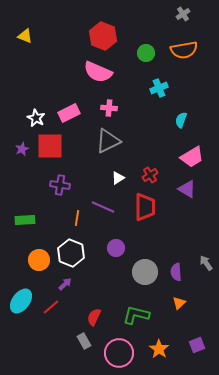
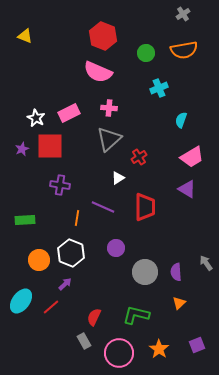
gray triangle: moved 1 px right, 2 px up; rotated 16 degrees counterclockwise
red cross: moved 11 px left, 18 px up
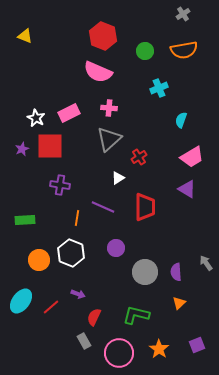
green circle: moved 1 px left, 2 px up
purple arrow: moved 13 px right, 10 px down; rotated 64 degrees clockwise
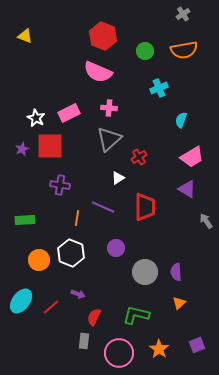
gray arrow: moved 42 px up
gray rectangle: rotated 35 degrees clockwise
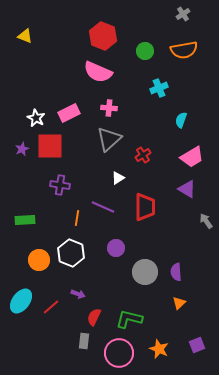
red cross: moved 4 px right, 2 px up
green L-shape: moved 7 px left, 4 px down
orange star: rotated 12 degrees counterclockwise
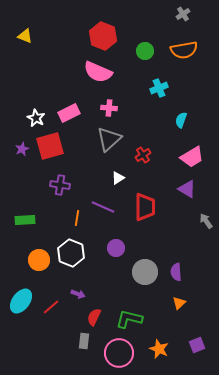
red square: rotated 16 degrees counterclockwise
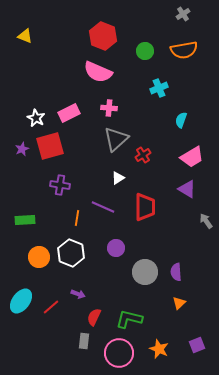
gray triangle: moved 7 px right
orange circle: moved 3 px up
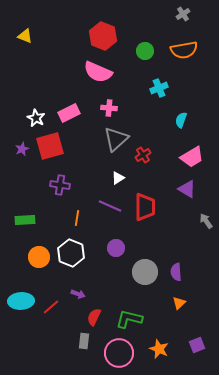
purple line: moved 7 px right, 1 px up
cyan ellipse: rotated 50 degrees clockwise
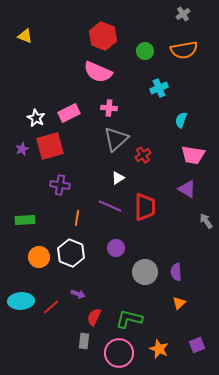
pink trapezoid: moved 1 px right, 2 px up; rotated 40 degrees clockwise
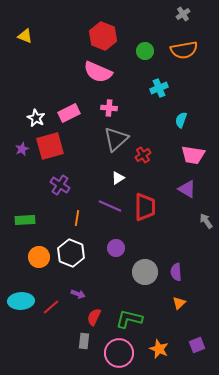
purple cross: rotated 24 degrees clockwise
